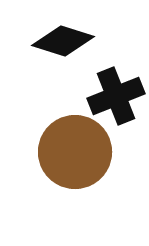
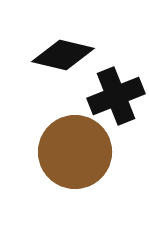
black diamond: moved 14 px down; rotated 4 degrees counterclockwise
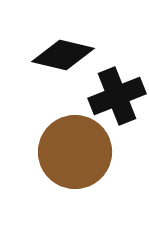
black cross: moved 1 px right
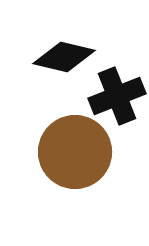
black diamond: moved 1 px right, 2 px down
